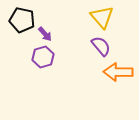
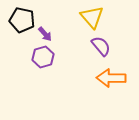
yellow triangle: moved 10 px left
orange arrow: moved 7 px left, 6 px down
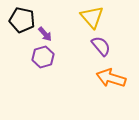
orange arrow: rotated 16 degrees clockwise
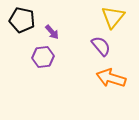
yellow triangle: moved 21 px right; rotated 20 degrees clockwise
purple arrow: moved 7 px right, 2 px up
purple hexagon: rotated 10 degrees clockwise
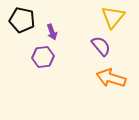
purple arrow: rotated 21 degrees clockwise
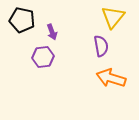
purple semicircle: rotated 30 degrees clockwise
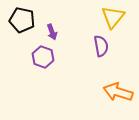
purple hexagon: rotated 25 degrees clockwise
orange arrow: moved 7 px right, 14 px down
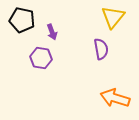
purple semicircle: moved 3 px down
purple hexagon: moved 2 px left, 1 px down; rotated 10 degrees counterclockwise
orange arrow: moved 3 px left, 6 px down
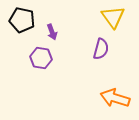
yellow triangle: rotated 15 degrees counterclockwise
purple semicircle: rotated 25 degrees clockwise
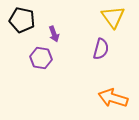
purple arrow: moved 2 px right, 2 px down
orange arrow: moved 2 px left
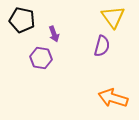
purple semicircle: moved 1 px right, 3 px up
